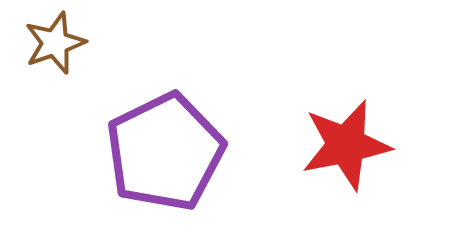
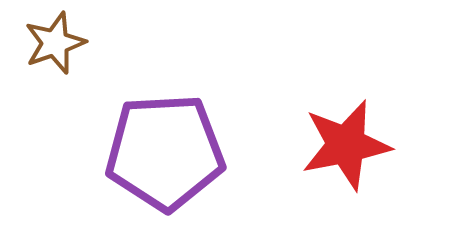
purple pentagon: rotated 23 degrees clockwise
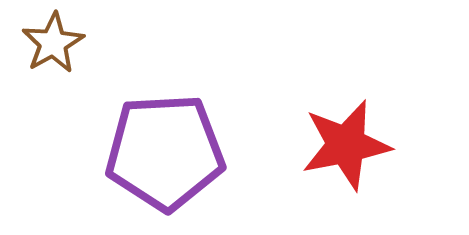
brown star: moved 2 px left; rotated 10 degrees counterclockwise
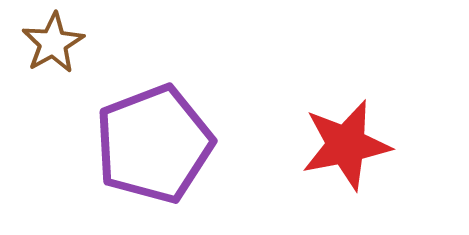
purple pentagon: moved 11 px left, 8 px up; rotated 18 degrees counterclockwise
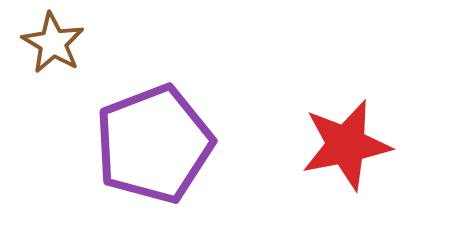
brown star: rotated 12 degrees counterclockwise
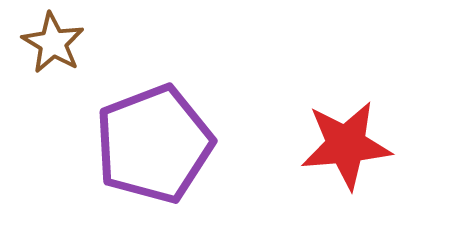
red star: rotated 6 degrees clockwise
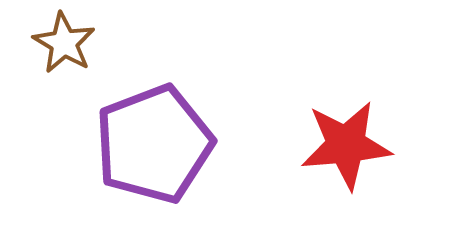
brown star: moved 11 px right
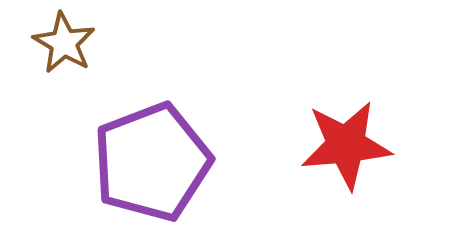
purple pentagon: moved 2 px left, 18 px down
